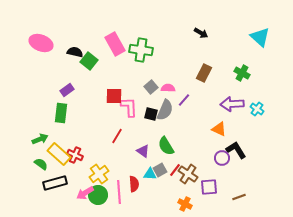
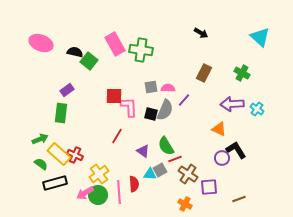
gray square at (151, 87): rotated 32 degrees clockwise
red line at (175, 170): moved 11 px up; rotated 32 degrees clockwise
brown line at (239, 197): moved 2 px down
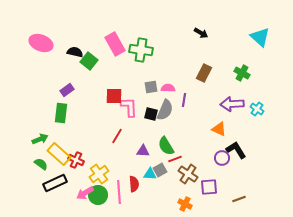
purple line at (184, 100): rotated 32 degrees counterclockwise
purple triangle at (143, 151): rotated 32 degrees counterclockwise
red cross at (75, 155): moved 1 px right, 5 px down
black rectangle at (55, 183): rotated 10 degrees counterclockwise
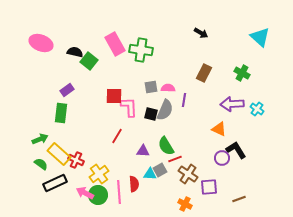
pink arrow at (85, 193): rotated 60 degrees clockwise
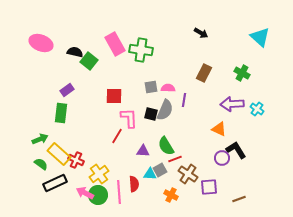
pink L-shape at (129, 107): moved 11 px down
orange cross at (185, 204): moved 14 px left, 9 px up
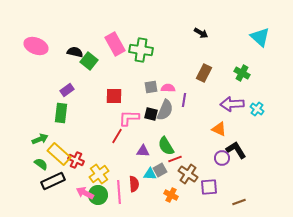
pink ellipse at (41, 43): moved 5 px left, 3 px down
pink L-shape at (129, 118): rotated 85 degrees counterclockwise
black rectangle at (55, 183): moved 2 px left, 2 px up
brown line at (239, 199): moved 3 px down
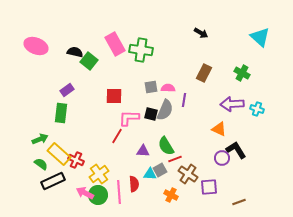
cyan cross at (257, 109): rotated 16 degrees counterclockwise
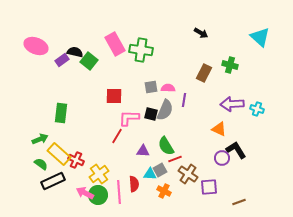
green cross at (242, 73): moved 12 px left, 8 px up; rotated 14 degrees counterclockwise
purple rectangle at (67, 90): moved 5 px left, 30 px up
orange cross at (171, 195): moved 7 px left, 4 px up
